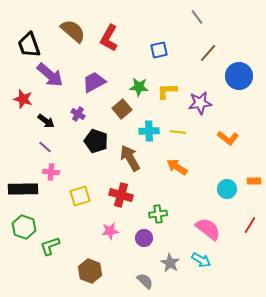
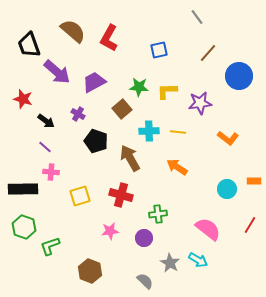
purple arrow: moved 7 px right, 3 px up
cyan arrow: moved 3 px left
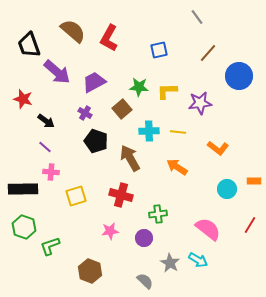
purple cross: moved 7 px right, 1 px up
orange L-shape: moved 10 px left, 10 px down
yellow square: moved 4 px left
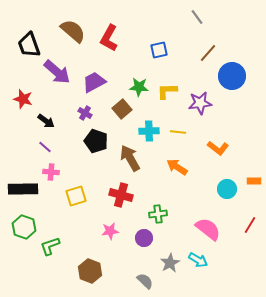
blue circle: moved 7 px left
gray star: rotated 12 degrees clockwise
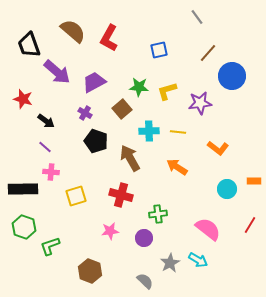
yellow L-shape: rotated 15 degrees counterclockwise
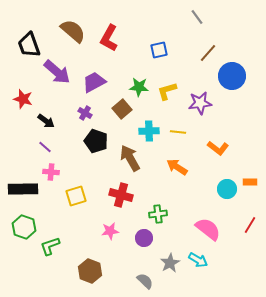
orange rectangle: moved 4 px left, 1 px down
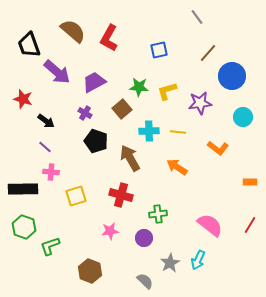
cyan circle: moved 16 px right, 72 px up
pink semicircle: moved 2 px right, 4 px up
cyan arrow: rotated 84 degrees clockwise
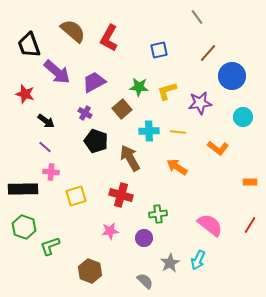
red star: moved 2 px right, 5 px up
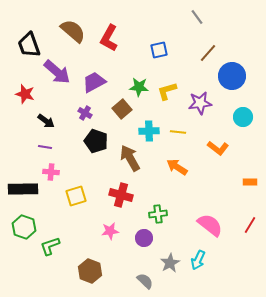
purple line: rotated 32 degrees counterclockwise
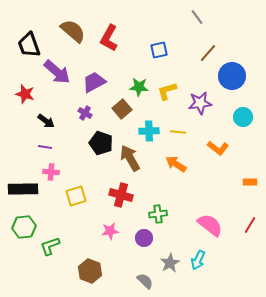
black pentagon: moved 5 px right, 2 px down
orange arrow: moved 1 px left, 3 px up
green hexagon: rotated 25 degrees counterclockwise
